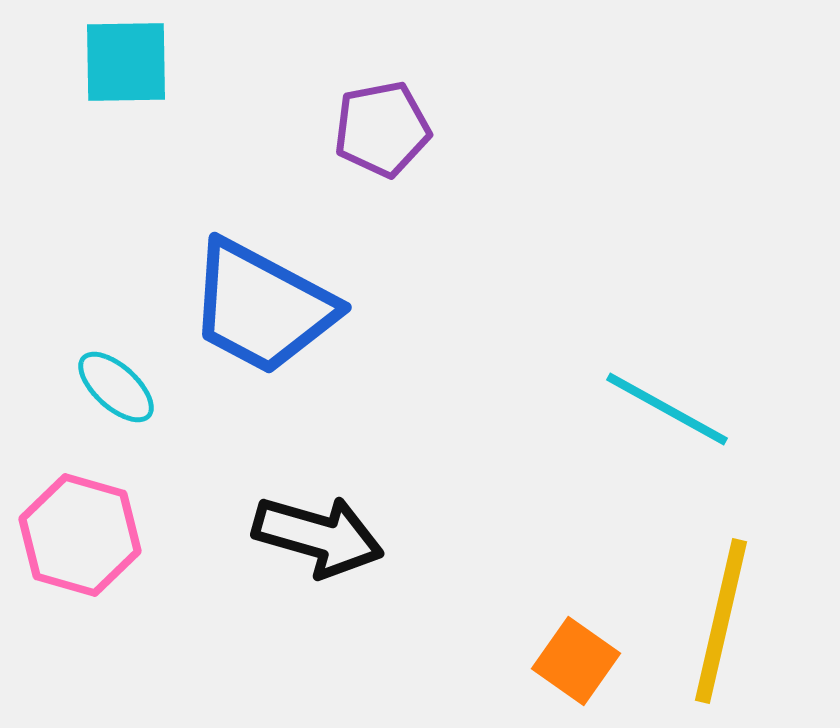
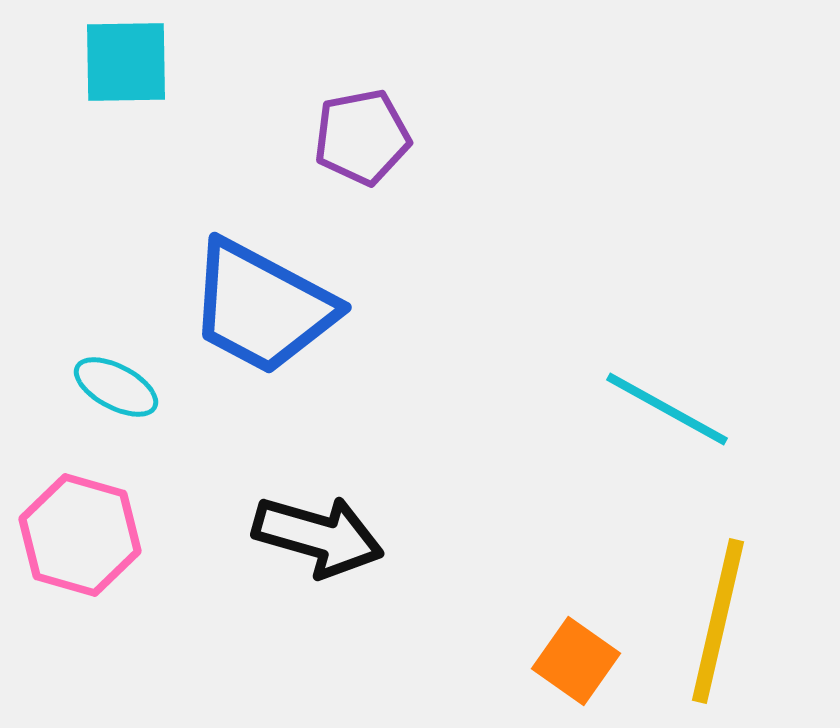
purple pentagon: moved 20 px left, 8 px down
cyan ellipse: rotated 14 degrees counterclockwise
yellow line: moved 3 px left
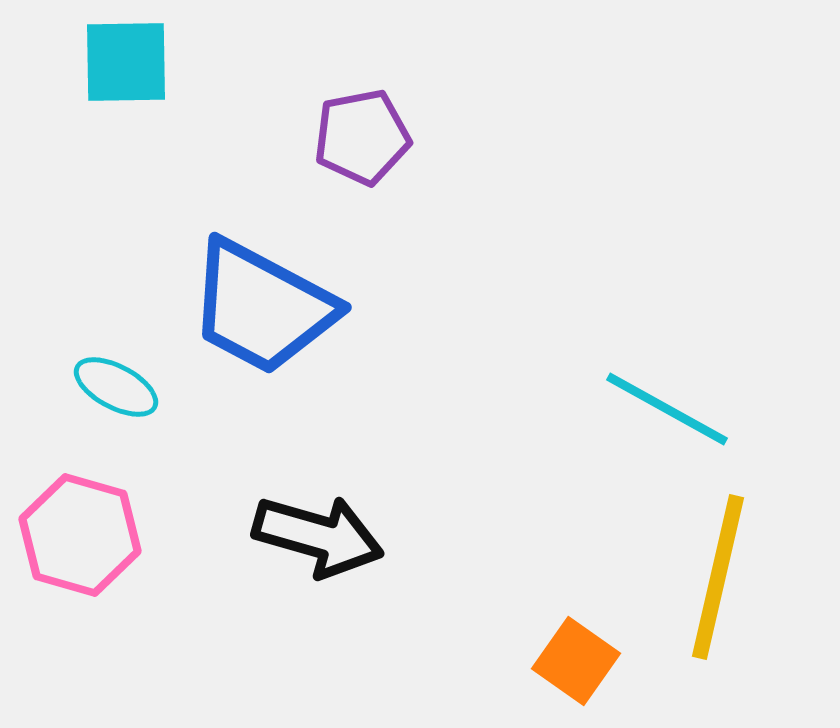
yellow line: moved 44 px up
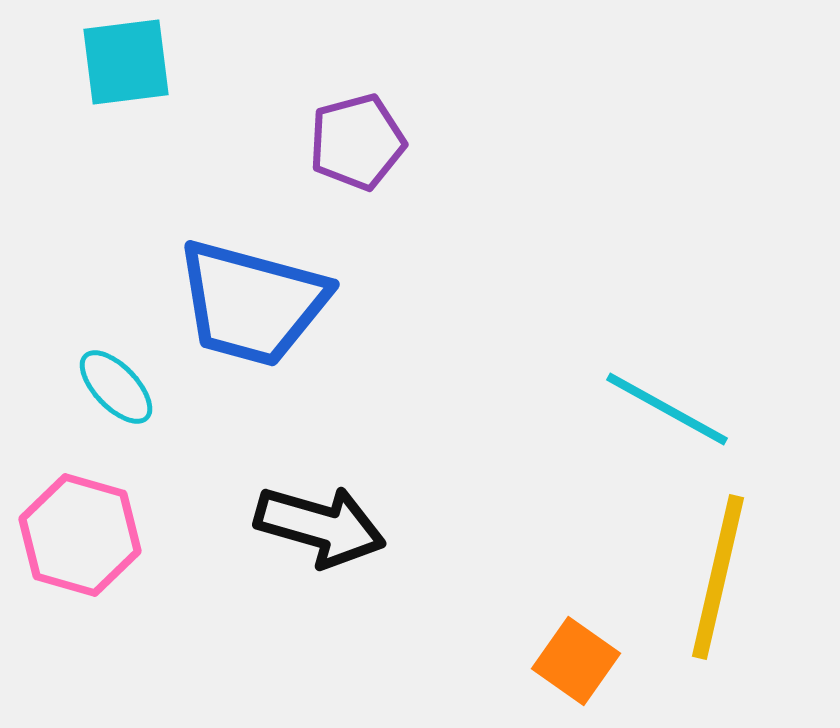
cyan square: rotated 6 degrees counterclockwise
purple pentagon: moved 5 px left, 5 px down; rotated 4 degrees counterclockwise
blue trapezoid: moved 10 px left, 4 px up; rotated 13 degrees counterclockwise
cyan ellipse: rotated 18 degrees clockwise
black arrow: moved 2 px right, 10 px up
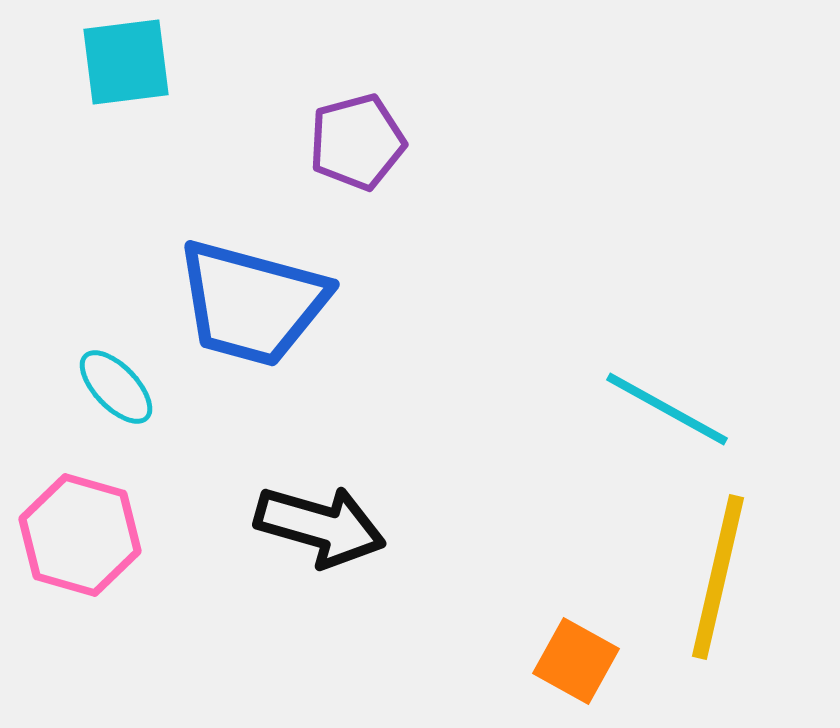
orange square: rotated 6 degrees counterclockwise
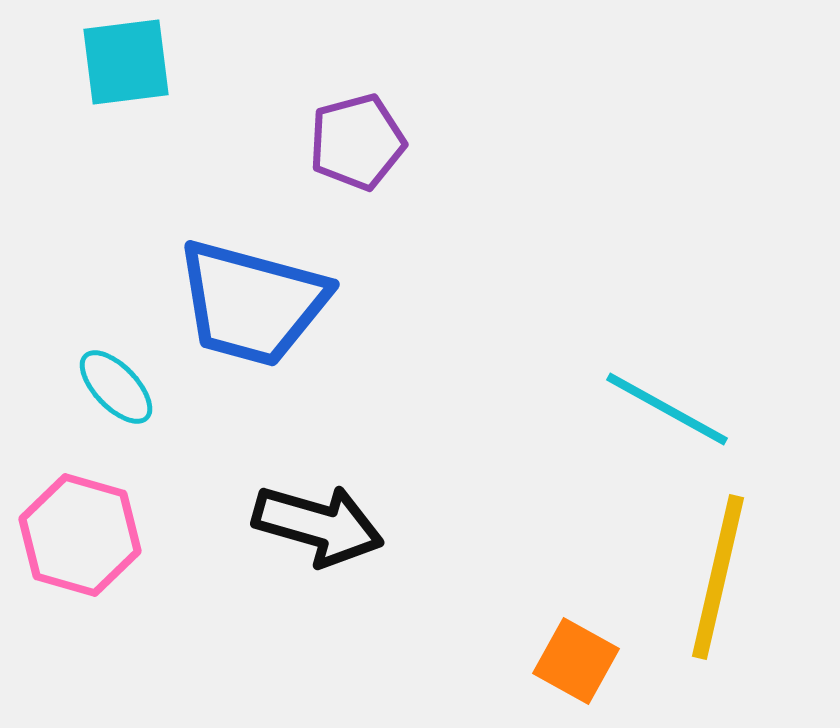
black arrow: moved 2 px left, 1 px up
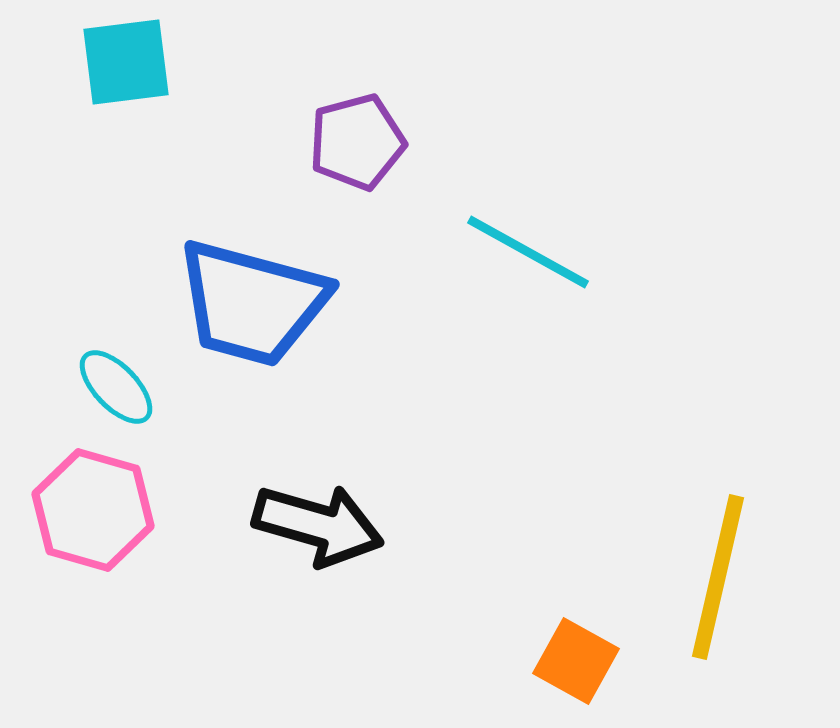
cyan line: moved 139 px left, 157 px up
pink hexagon: moved 13 px right, 25 px up
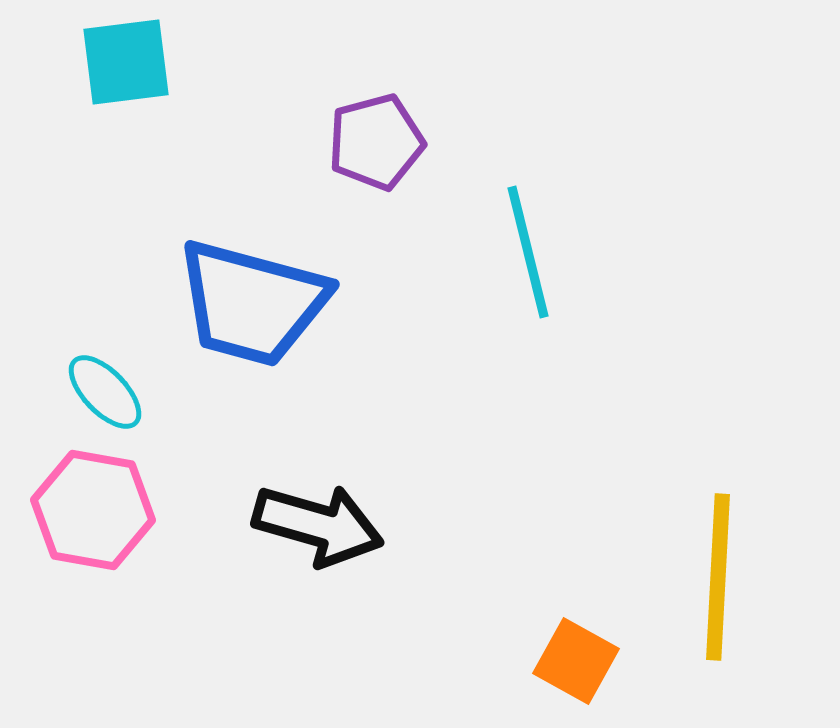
purple pentagon: moved 19 px right
cyan line: rotated 47 degrees clockwise
cyan ellipse: moved 11 px left, 5 px down
pink hexagon: rotated 6 degrees counterclockwise
yellow line: rotated 10 degrees counterclockwise
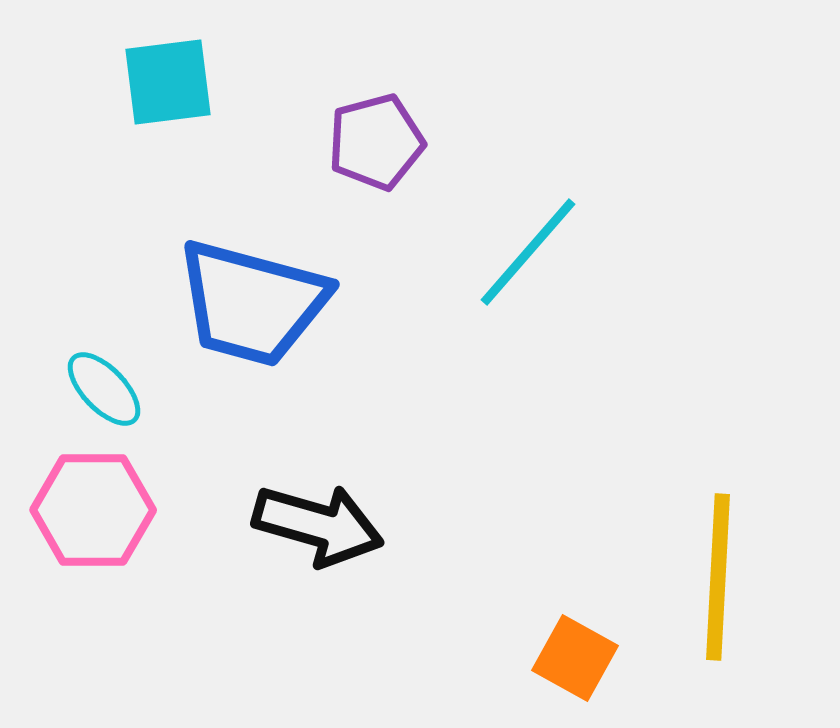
cyan square: moved 42 px right, 20 px down
cyan line: rotated 55 degrees clockwise
cyan ellipse: moved 1 px left, 3 px up
pink hexagon: rotated 10 degrees counterclockwise
orange square: moved 1 px left, 3 px up
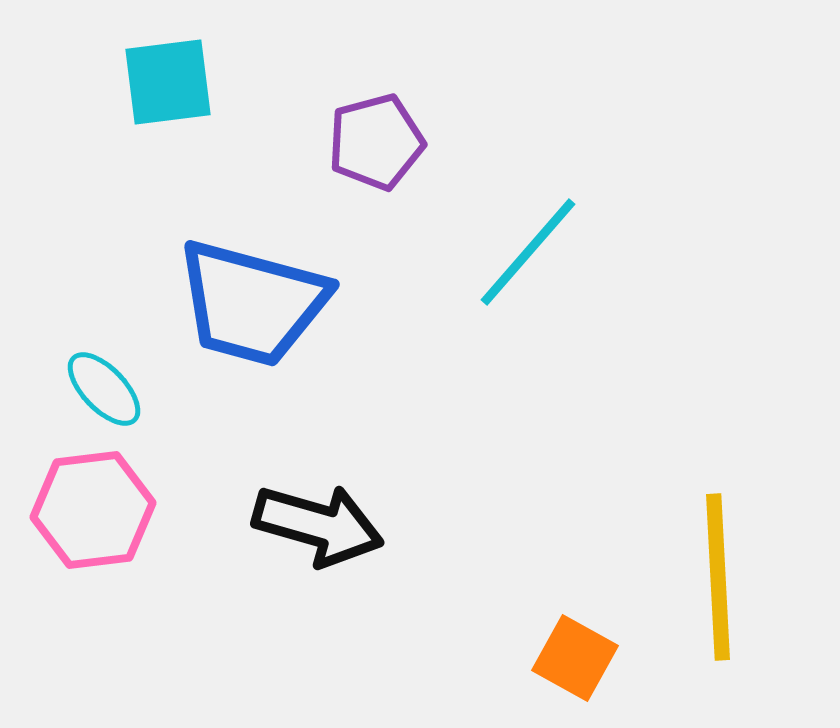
pink hexagon: rotated 7 degrees counterclockwise
yellow line: rotated 6 degrees counterclockwise
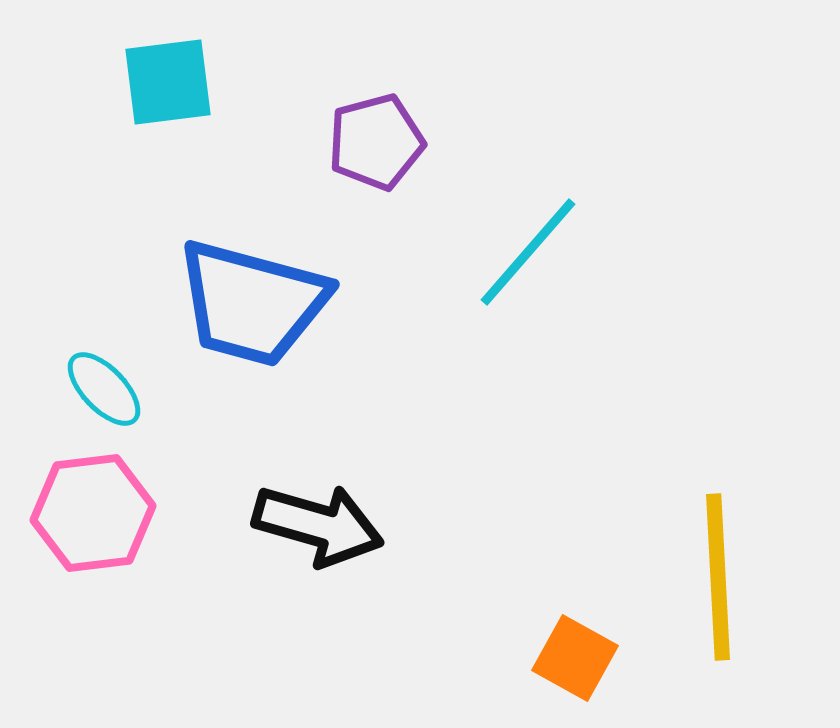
pink hexagon: moved 3 px down
